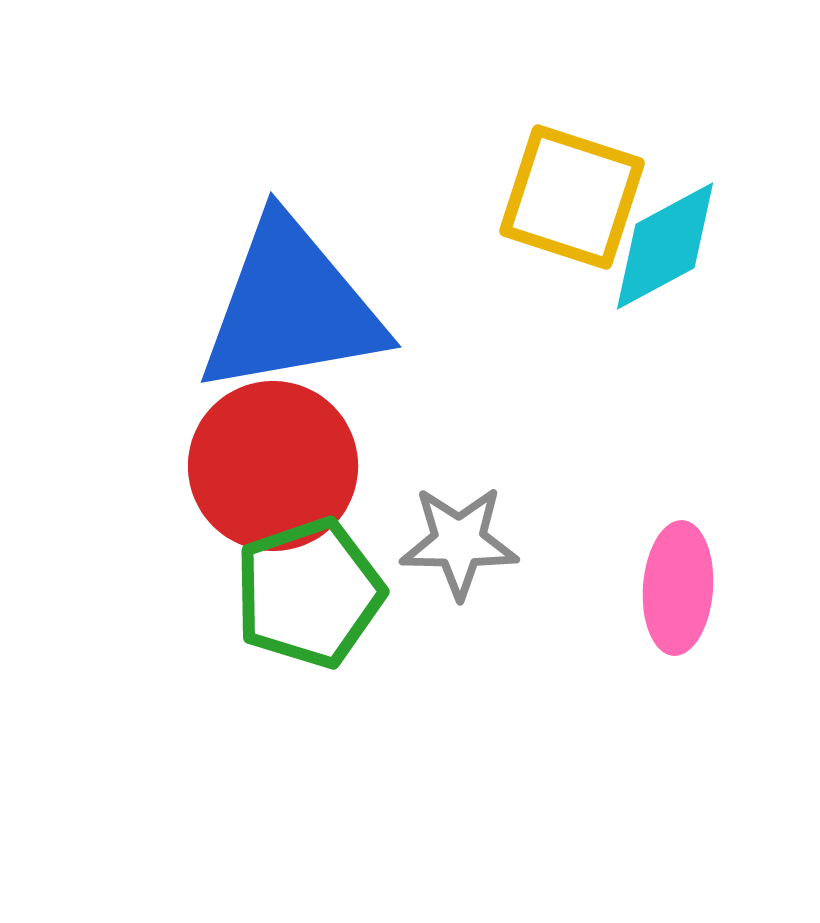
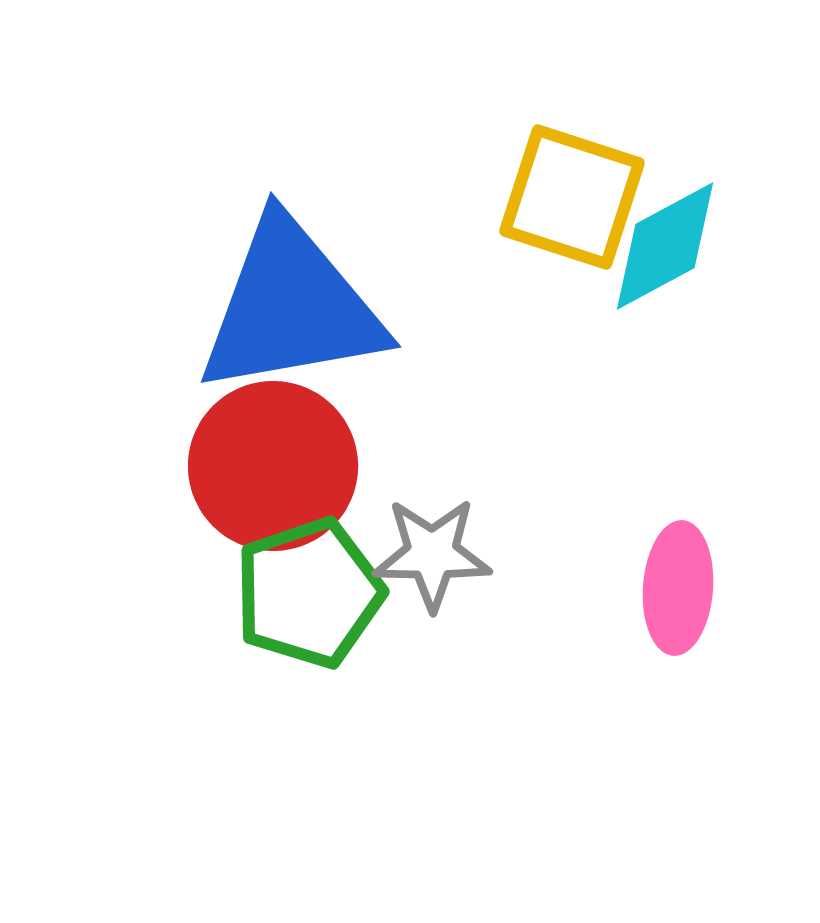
gray star: moved 27 px left, 12 px down
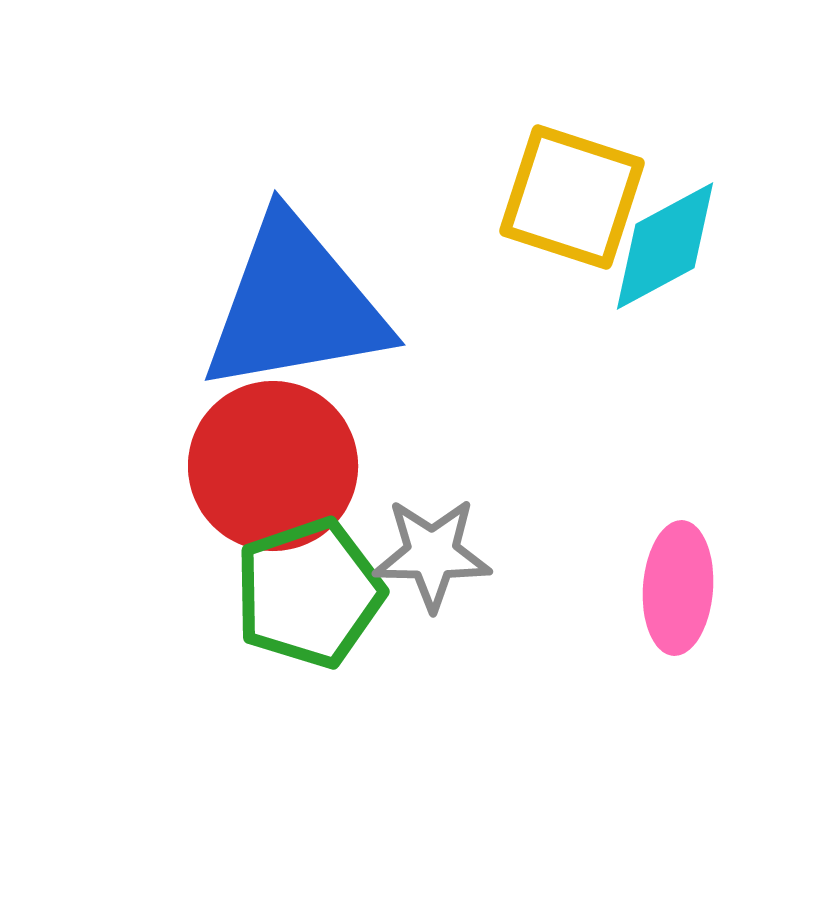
blue triangle: moved 4 px right, 2 px up
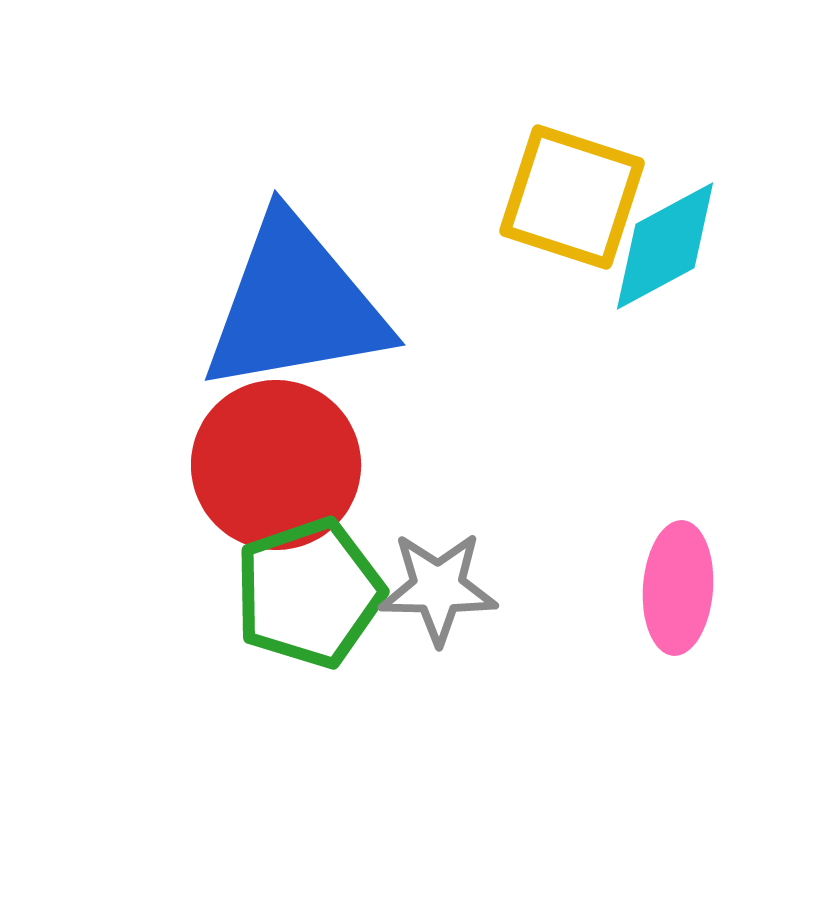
red circle: moved 3 px right, 1 px up
gray star: moved 6 px right, 34 px down
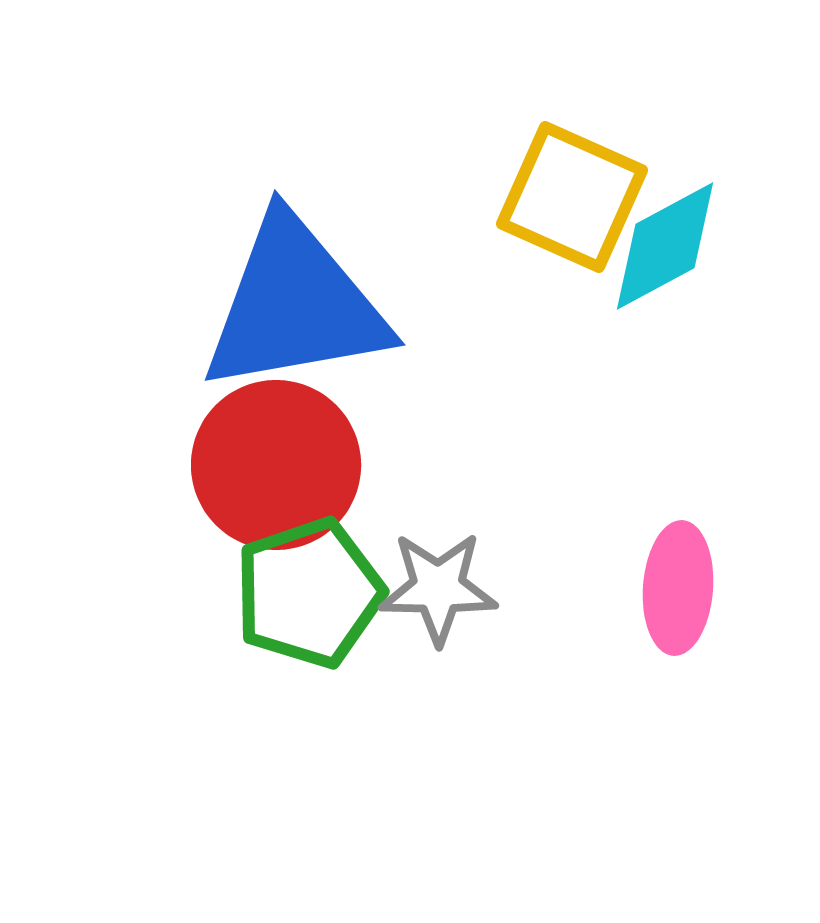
yellow square: rotated 6 degrees clockwise
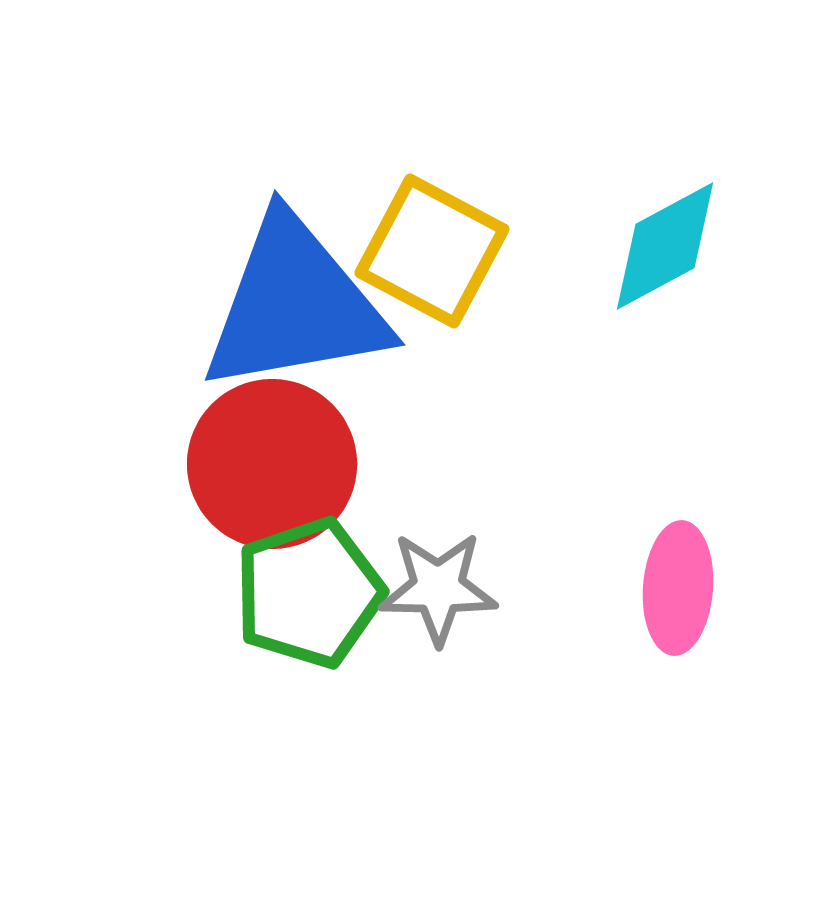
yellow square: moved 140 px left, 54 px down; rotated 4 degrees clockwise
red circle: moved 4 px left, 1 px up
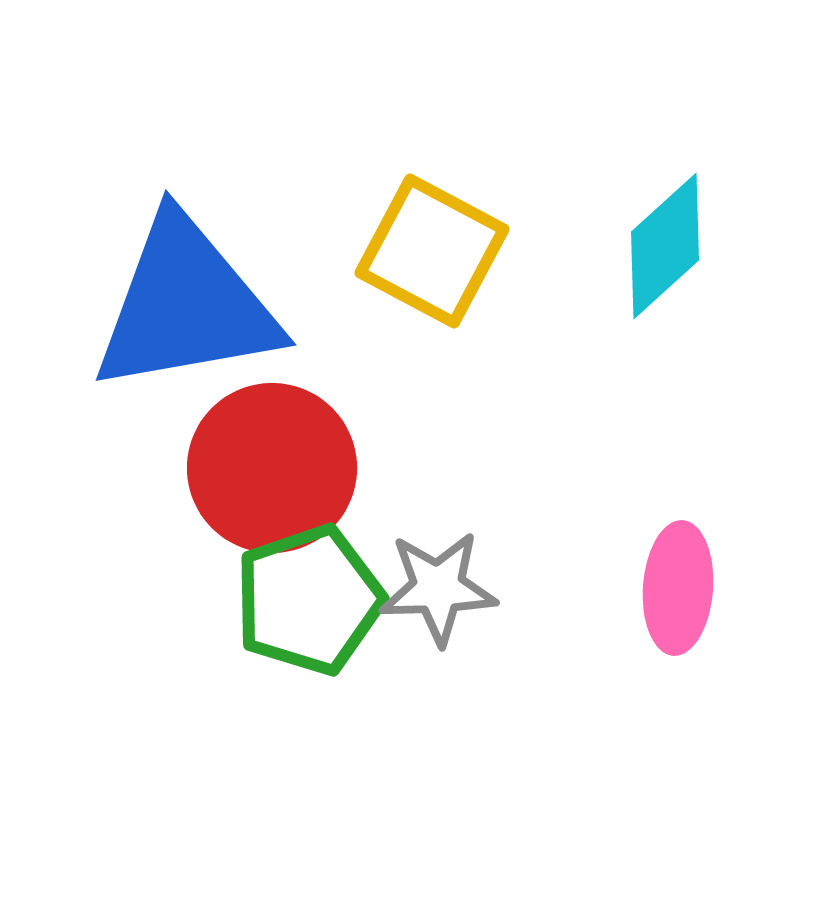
cyan diamond: rotated 14 degrees counterclockwise
blue triangle: moved 109 px left
red circle: moved 4 px down
gray star: rotated 3 degrees counterclockwise
green pentagon: moved 7 px down
